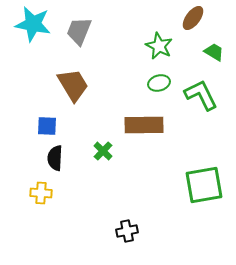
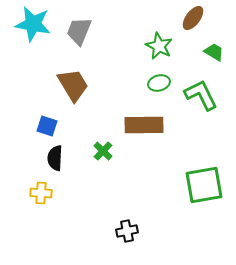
blue square: rotated 15 degrees clockwise
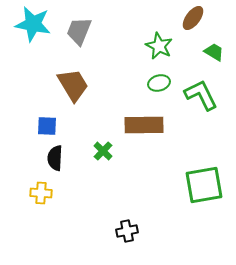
blue square: rotated 15 degrees counterclockwise
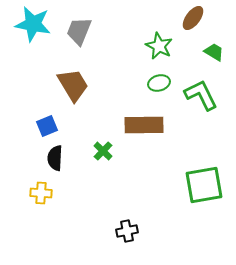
blue square: rotated 25 degrees counterclockwise
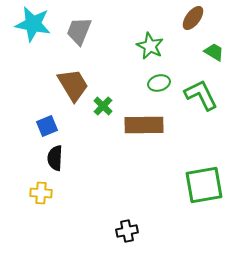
green star: moved 9 px left
green cross: moved 45 px up
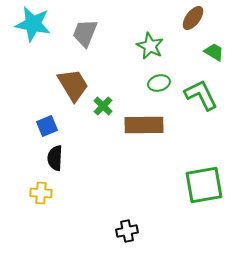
gray trapezoid: moved 6 px right, 2 px down
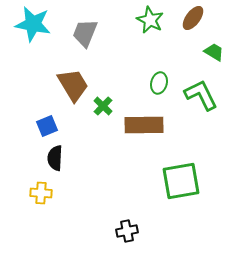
green star: moved 26 px up
green ellipse: rotated 60 degrees counterclockwise
green square: moved 23 px left, 4 px up
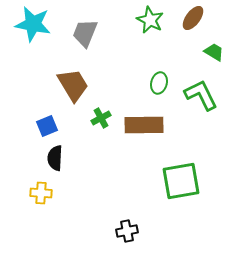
green cross: moved 2 px left, 12 px down; rotated 18 degrees clockwise
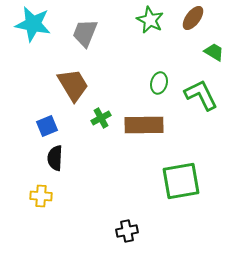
yellow cross: moved 3 px down
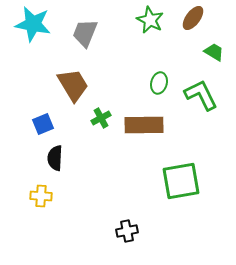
blue square: moved 4 px left, 2 px up
